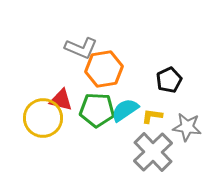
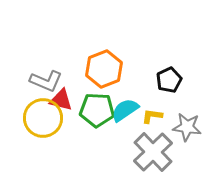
gray L-shape: moved 35 px left, 33 px down
orange hexagon: rotated 12 degrees counterclockwise
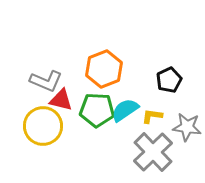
yellow circle: moved 8 px down
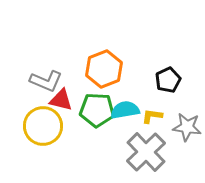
black pentagon: moved 1 px left
cyan semicircle: rotated 24 degrees clockwise
gray cross: moved 7 px left
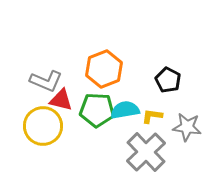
black pentagon: rotated 20 degrees counterclockwise
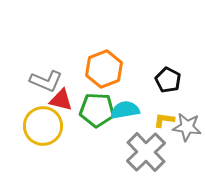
yellow L-shape: moved 12 px right, 4 px down
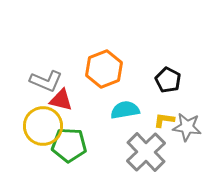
green pentagon: moved 28 px left, 35 px down
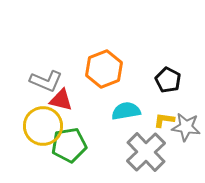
cyan semicircle: moved 1 px right, 1 px down
gray star: moved 1 px left
green pentagon: rotated 12 degrees counterclockwise
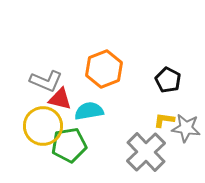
red triangle: moved 1 px left, 1 px up
cyan semicircle: moved 37 px left
gray star: moved 1 px down
